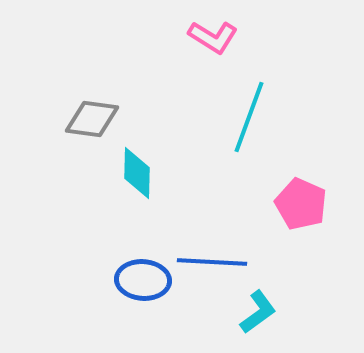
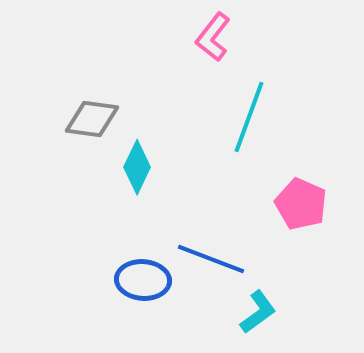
pink L-shape: rotated 96 degrees clockwise
cyan diamond: moved 6 px up; rotated 24 degrees clockwise
blue line: moved 1 px left, 3 px up; rotated 18 degrees clockwise
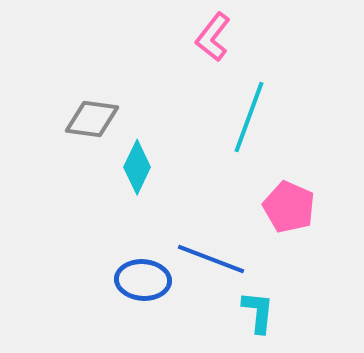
pink pentagon: moved 12 px left, 3 px down
cyan L-shape: rotated 48 degrees counterclockwise
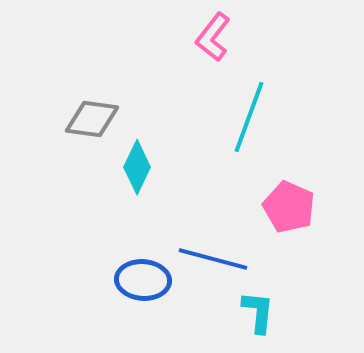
blue line: moved 2 px right; rotated 6 degrees counterclockwise
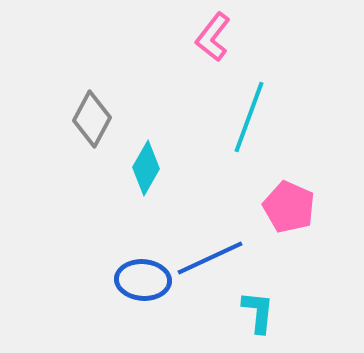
gray diamond: rotated 70 degrees counterclockwise
cyan diamond: moved 9 px right, 1 px down; rotated 4 degrees clockwise
blue line: moved 3 px left, 1 px up; rotated 40 degrees counterclockwise
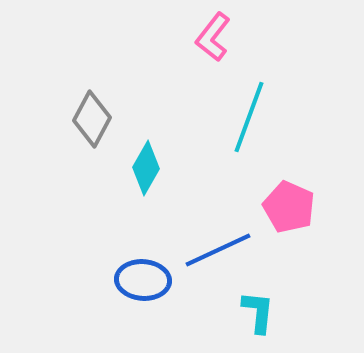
blue line: moved 8 px right, 8 px up
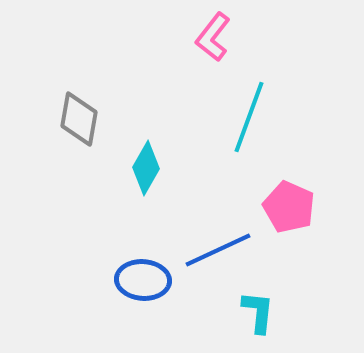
gray diamond: moved 13 px left; rotated 18 degrees counterclockwise
